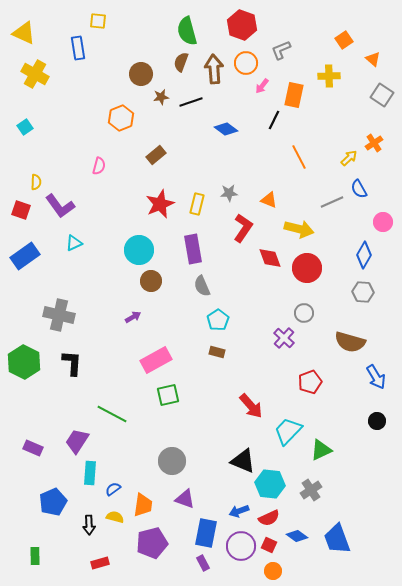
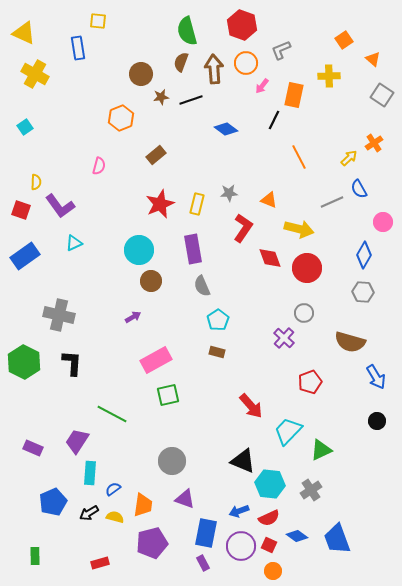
black line at (191, 102): moved 2 px up
black arrow at (89, 525): moved 12 px up; rotated 60 degrees clockwise
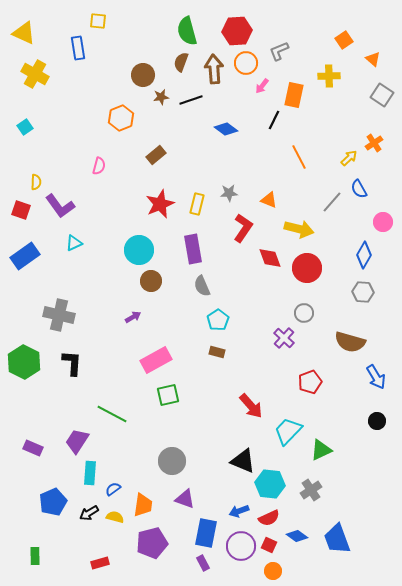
red hexagon at (242, 25): moved 5 px left, 6 px down; rotated 24 degrees counterclockwise
gray L-shape at (281, 50): moved 2 px left, 1 px down
brown circle at (141, 74): moved 2 px right, 1 px down
gray line at (332, 202): rotated 25 degrees counterclockwise
